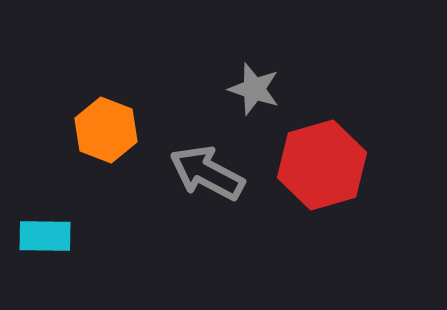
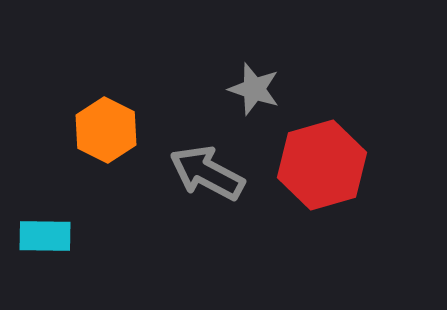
orange hexagon: rotated 6 degrees clockwise
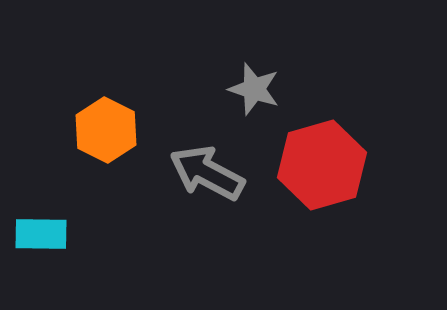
cyan rectangle: moved 4 px left, 2 px up
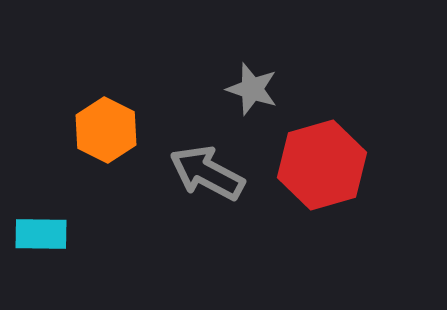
gray star: moved 2 px left
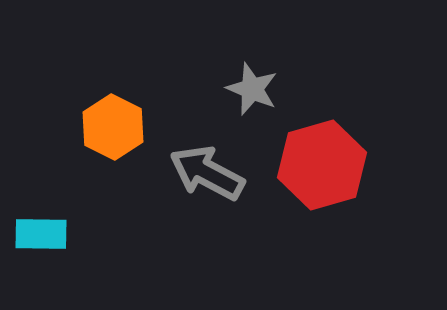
gray star: rotated 4 degrees clockwise
orange hexagon: moved 7 px right, 3 px up
